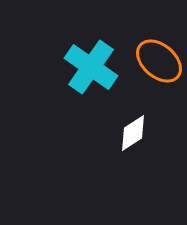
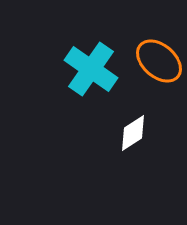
cyan cross: moved 2 px down
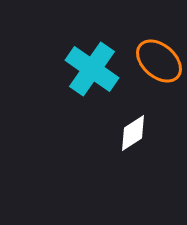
cyan cross: moved 1 px right
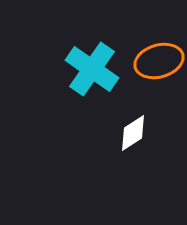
orange ellipse: rotated 57 degrees counterclockwise
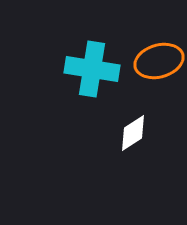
cyan cross: rotated 26 degrees counterclockwise
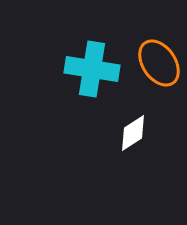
orange ellipse: moved 2 px down; rotated 72 degrees clockwise
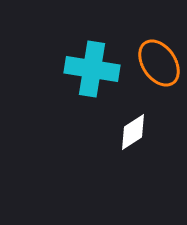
white diamond: moved 1 px up
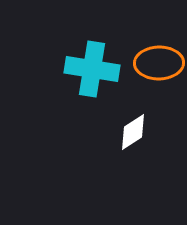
orange ellipse: rotated 57 degrees counterclockwise
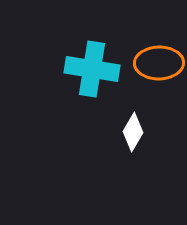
white diamond: rotated 27 degrees counterclockwise
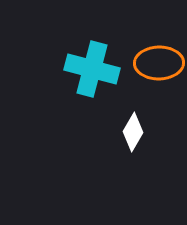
cyan cross: rotated 6 degrees clockwise
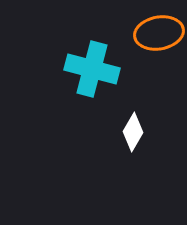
orange ellipse: moved 30 px up; rotated 9 degrees counterclockwise
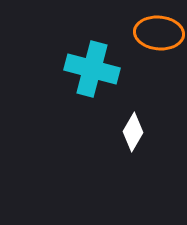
orange ellipse: rotated 15 degrees clockwise
